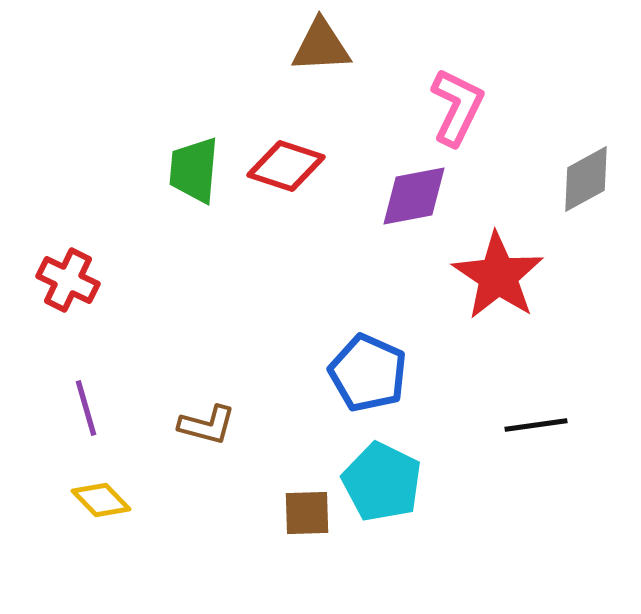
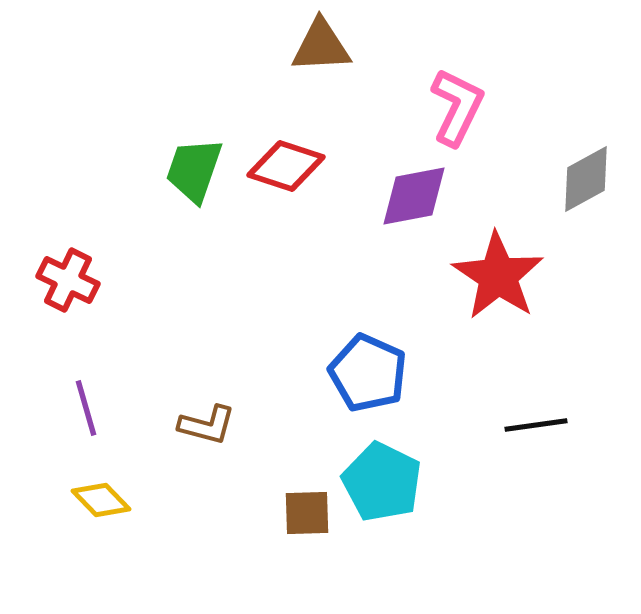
green trapezoid: rotated 14 degrees clockwise
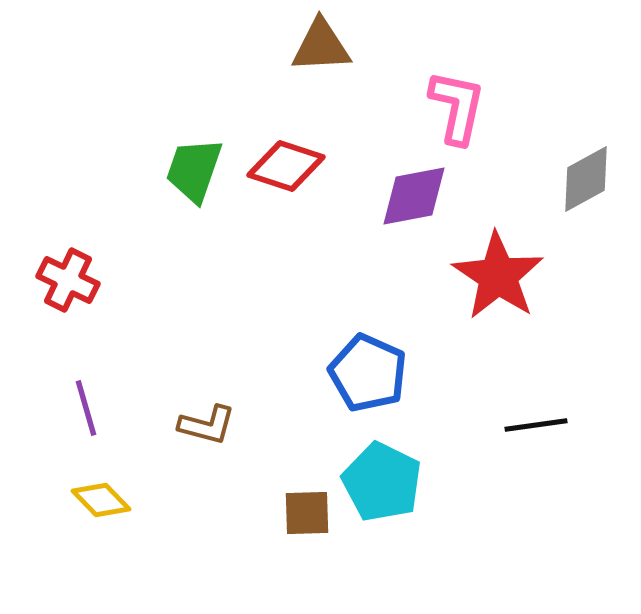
pink L-shape: rotated 14 degrees counterclockwise
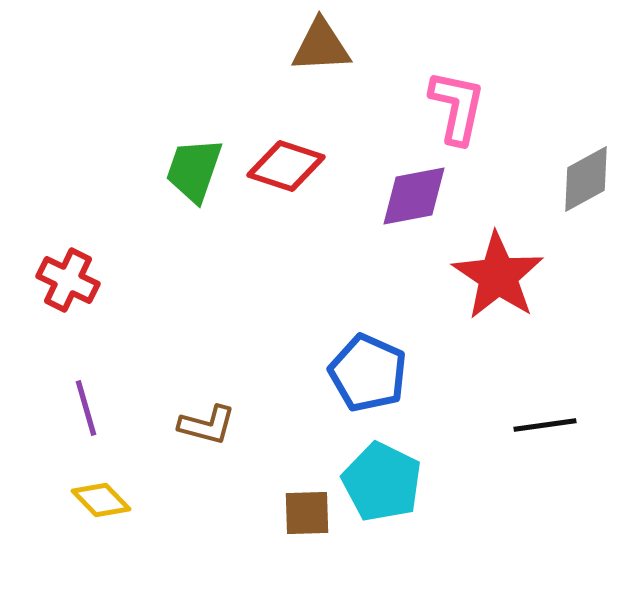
black line: moved 9 px right
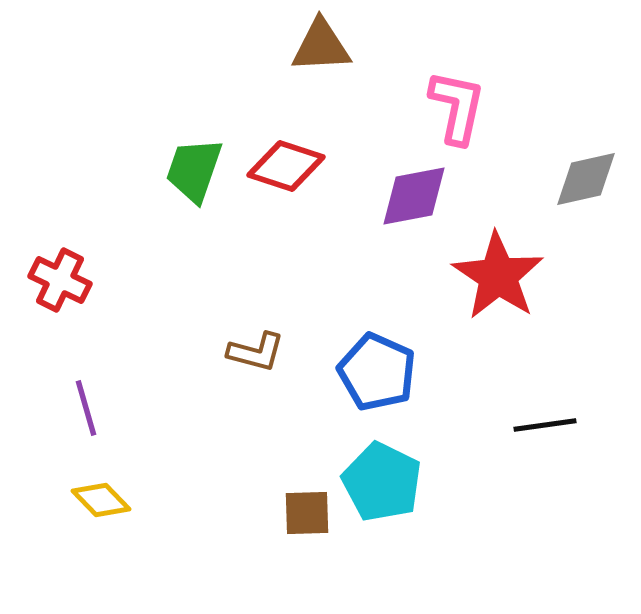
gray diamond: rotated 16 degrees clockwise
red cross: moved 8 px left
blue pentagon: moved 9 px right, 1 px up
brown L-shape: moved 49 px right, 73 px up
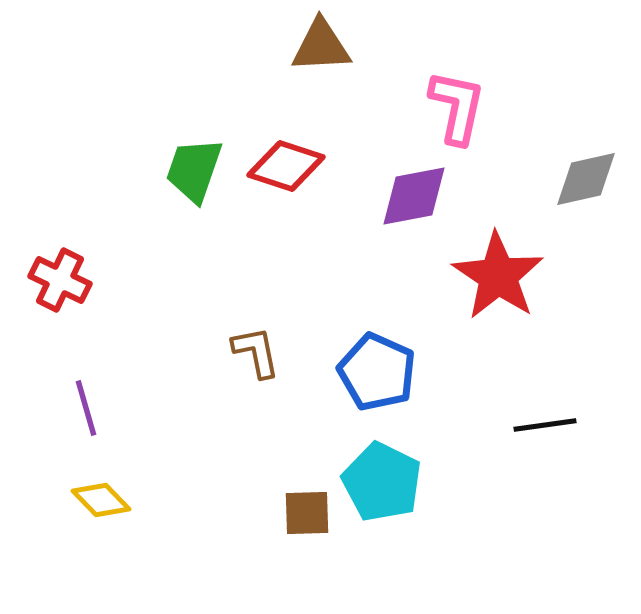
brown L-shape: rotated 116 degrees counterclockwise
